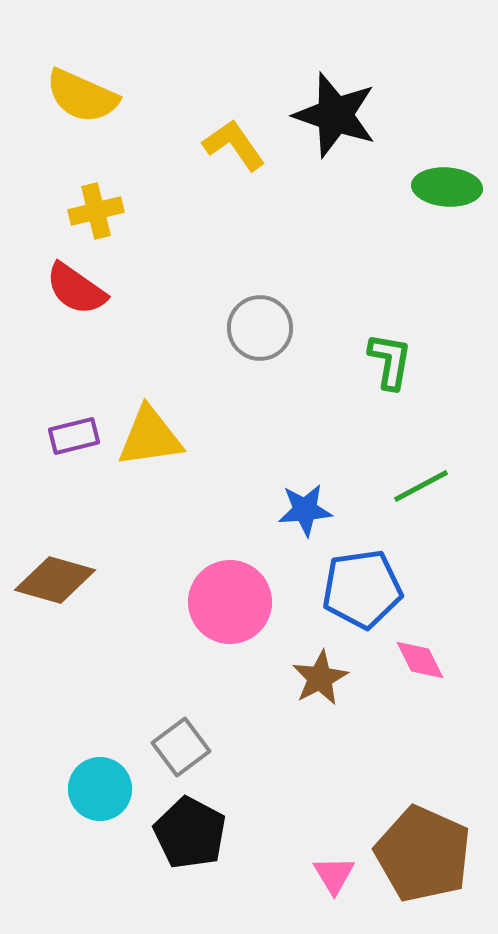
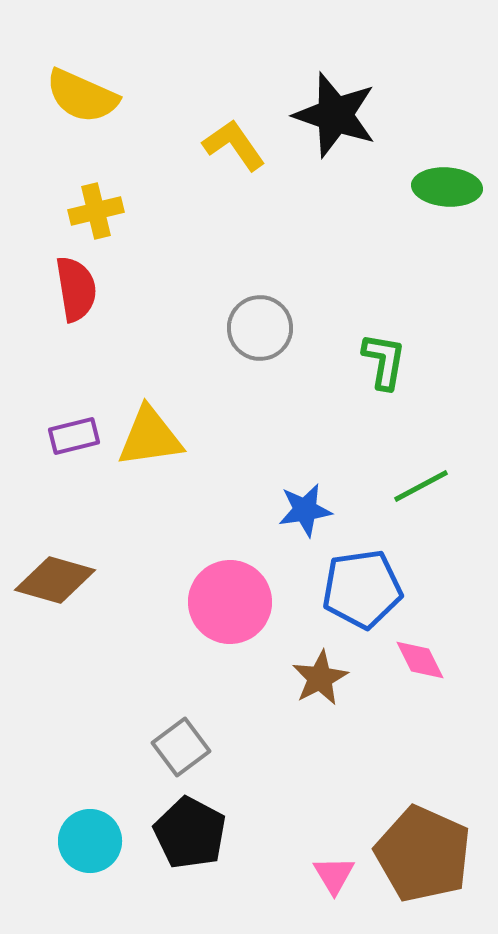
red semicircle: rotated 134 degrees counterclockwise
green L-shape: moved 6 px left
blue star: rotated 4 degrees counterclockwise
cyan circle: moved 10 px left, 52 px down
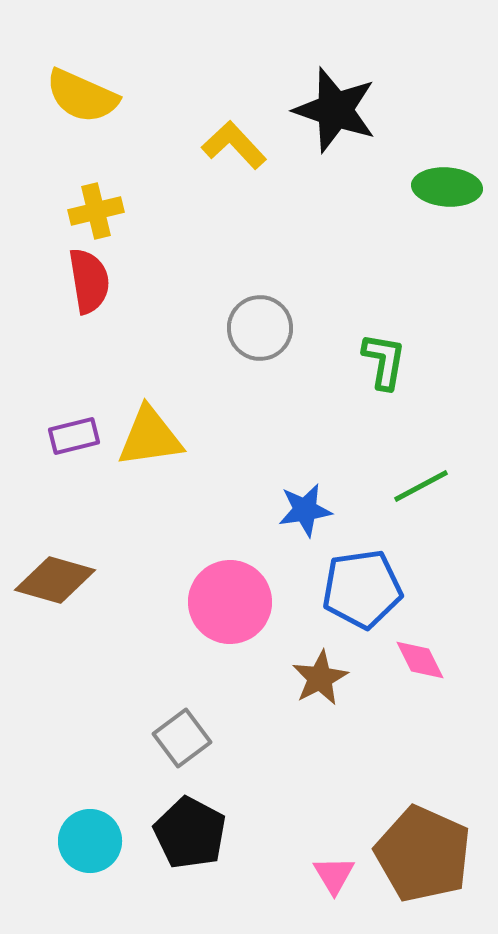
black star: moved 5 px up
yellow L-shape: rotated 8 degrees counterclockwise
red semicircle: moved 13 px right, 8 px up
gray square: moved 1 px right, 9 px up
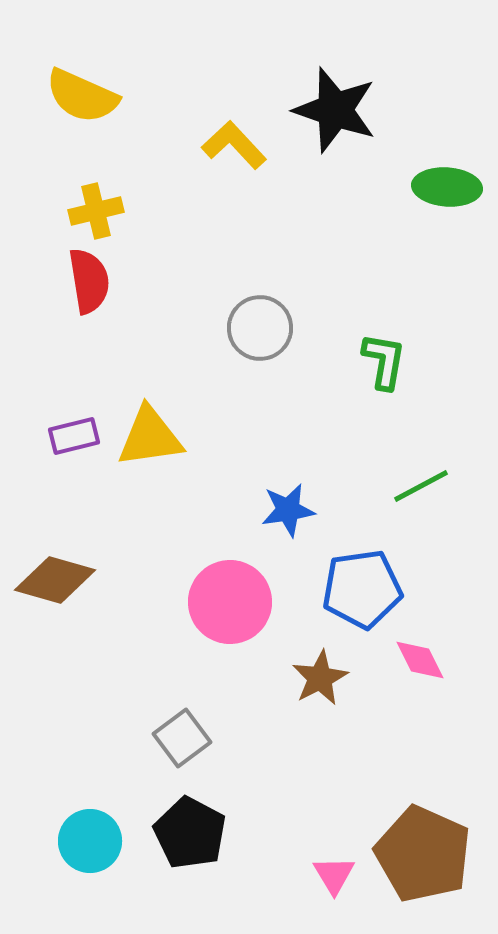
blue star: moved 17 px left
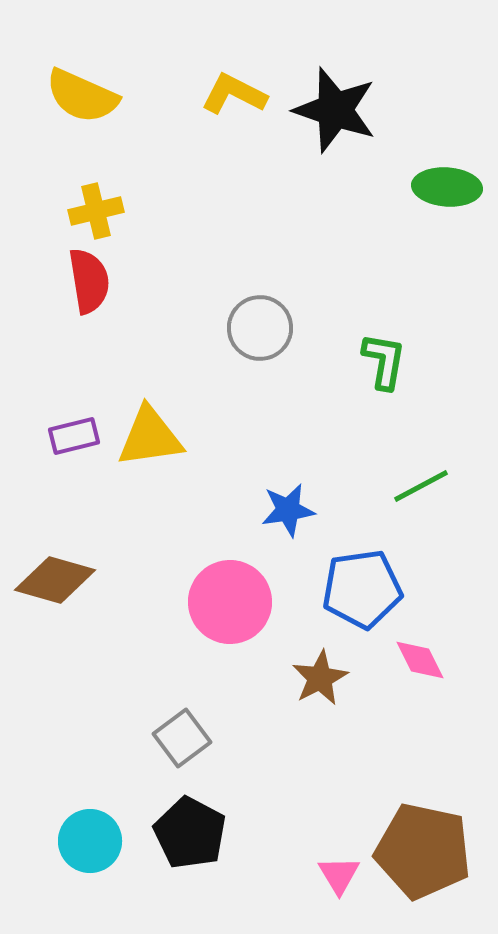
yellow L-shape: moved 51 px up; rotated 20 degrees counterclockwise
brown pentagon: moved 3 px up; rotated 12 degrees counterclockwise
pink triangle: moved 5 px right
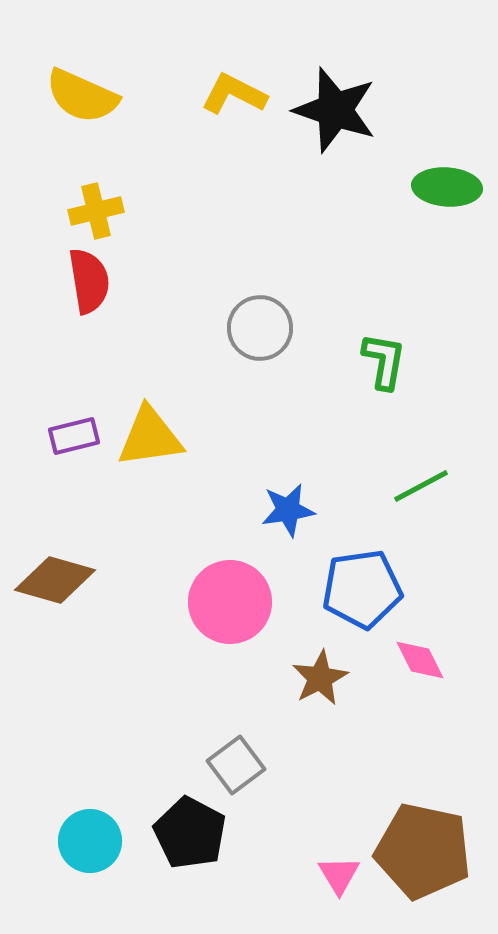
gray square: moved 54 px right, 27 px down
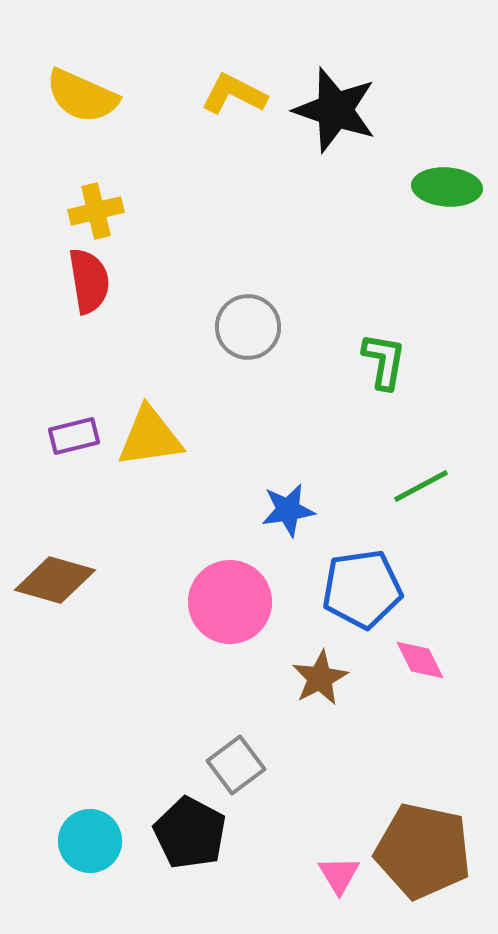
gray circle: moved 12 px left, 1 px up
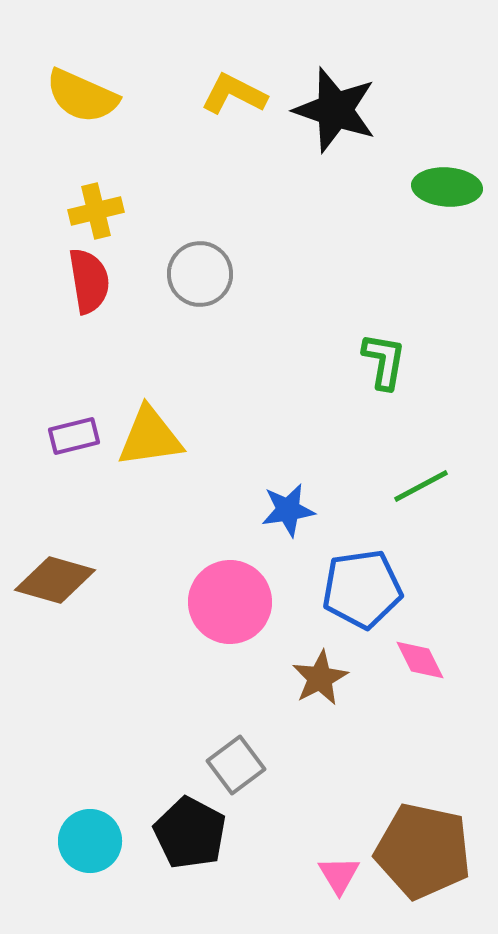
gray circle: moved 48 px left, 53 px up
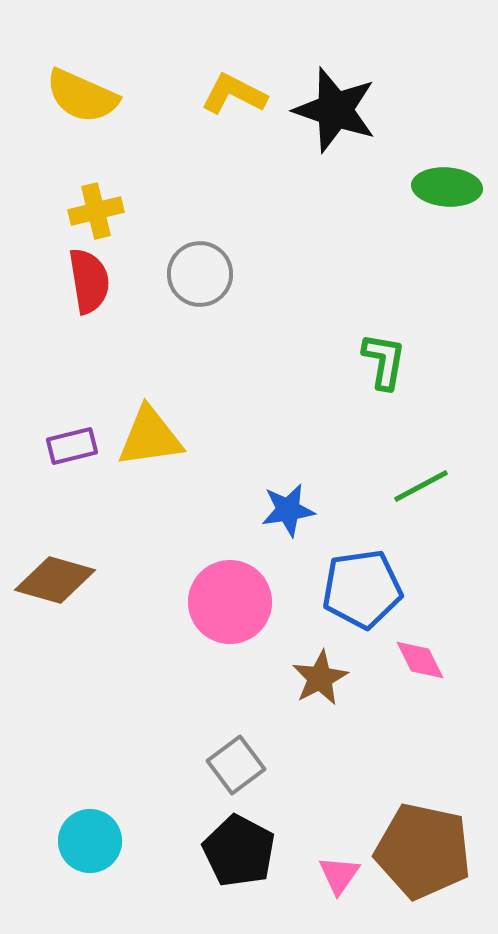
purple rectangle: moved 2 px left, 10 px down
black pentagon: moved 49 px right, 18 px down
pink triangle: rotated 6 degrees clockwise
